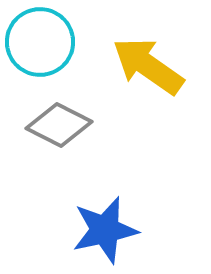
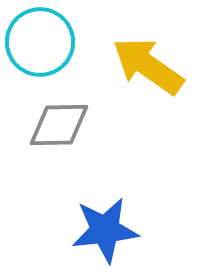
gray diamond: rotated 28 degrees counterclockwise
blue star: rotated 6 degrees clockwise
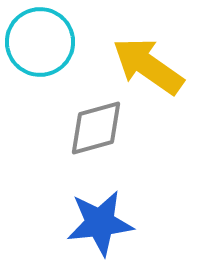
gray diamond: moved 37 px right, 3 px down; rotated 14 degrees counterclockwise
blue star: moved 5 px left, 7 px up
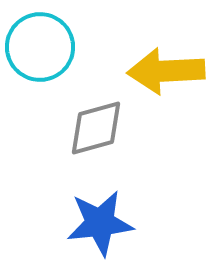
cyan circle: moved 5 px down
yellow arrow: moved 18 px right, 5 px down; rotated 38 degrees counterclockwise
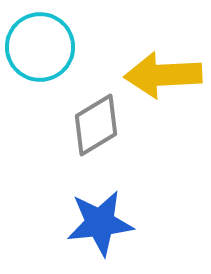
yellow arrow: moved 3 px left, 4 px down
gray diamond: moved 3 px up; rotated 16 degrees counterclockwise
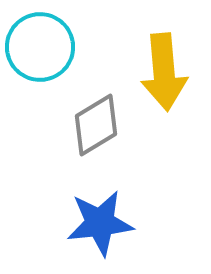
yellow arrow: moved 1 px right, 3 px up; rotated 92 degrees counterclockwise
